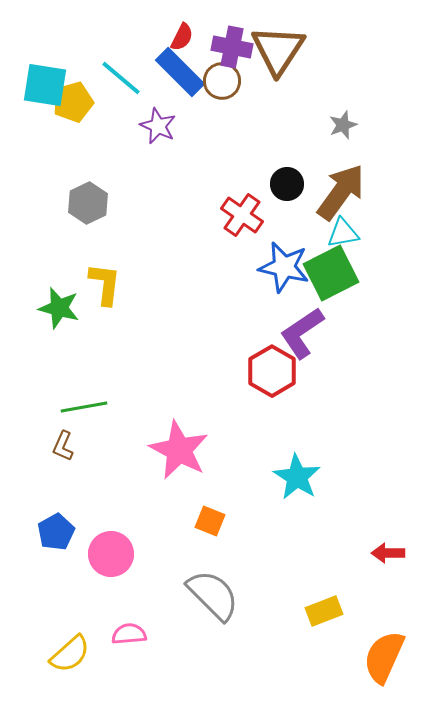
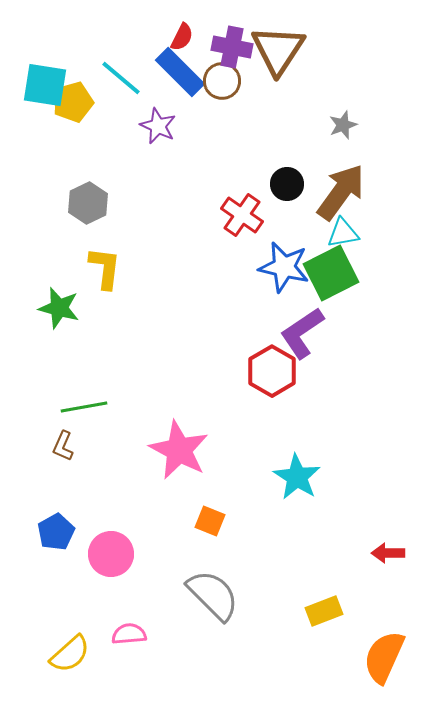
yellow L-shape: moved 16 px up
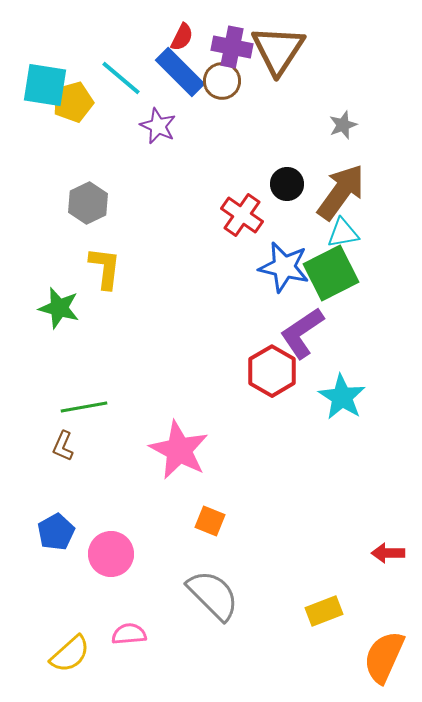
cyan star: moved 45 px right, 80 px up
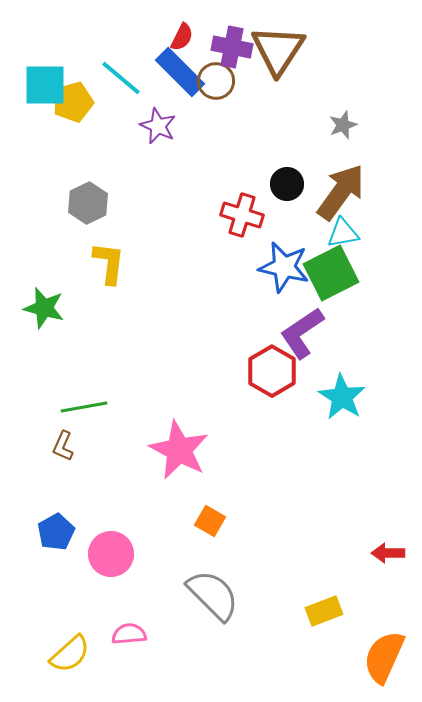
brown circle: moved 6 px left
cyan square: rotated 9 degrees counterclockwise
red cross: rotated 18 degrees counterclockwise
yellow L-shape: moved 4 px right, 5 px up
green star: moved 15 px left
orange square: rotated 8 degrees clockwise
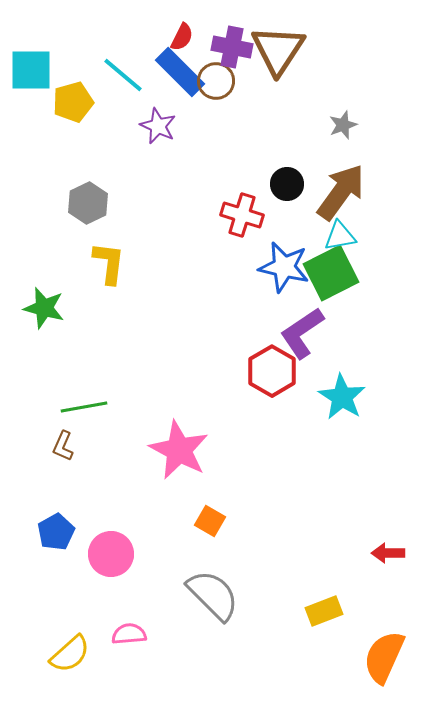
cyan line: moved 2 px right, 3 px up
cyan square: moved 14 px left, 15 px up
cyan triangle: moved 3 px left, 3 px down
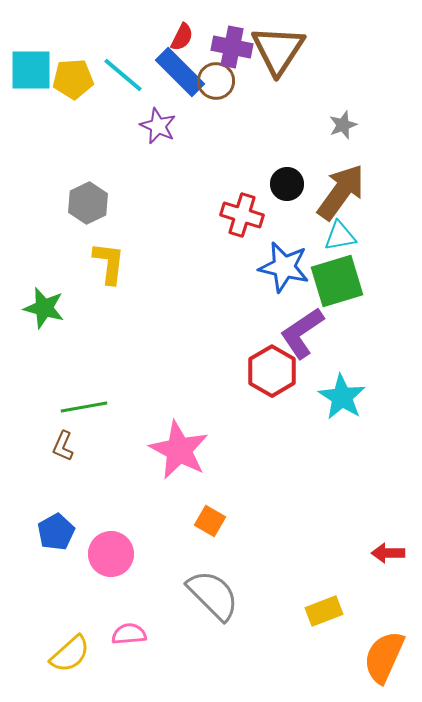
yellow pentagon: moved 23 px up; rotated 12 degrees clockwise
green square: moved 6 px right, 8 px down; rotated 10 degrees clockwise
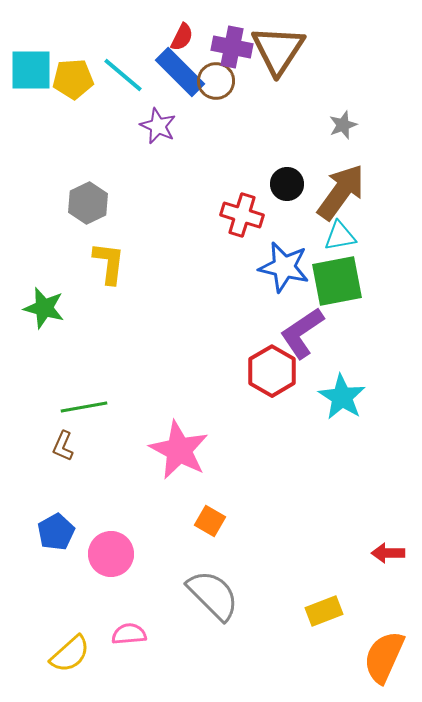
green square: rotated 6 degrees clockwise
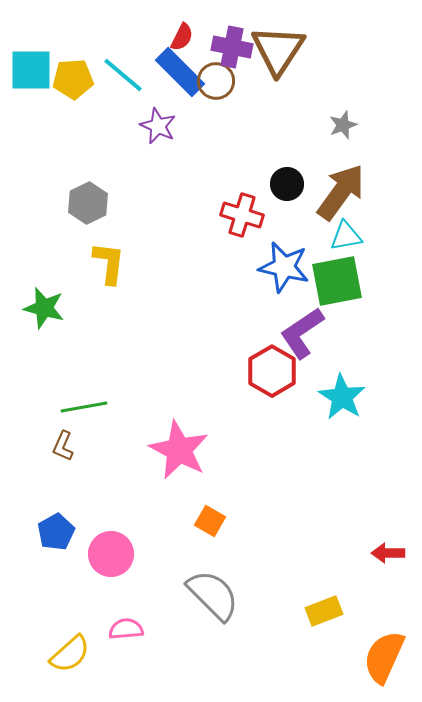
cyan triangle: moved 6 px right
pink semicircle: moved 3 px left, 5 px up
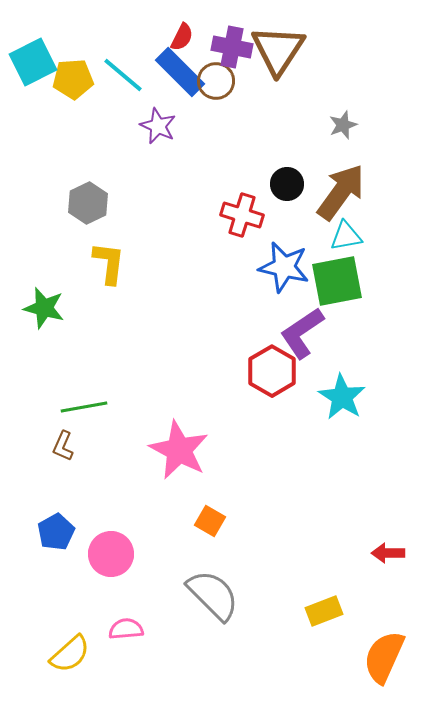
cyan square: moved 2 px right, 8 px up; rotated 27 degrees counterclockwise
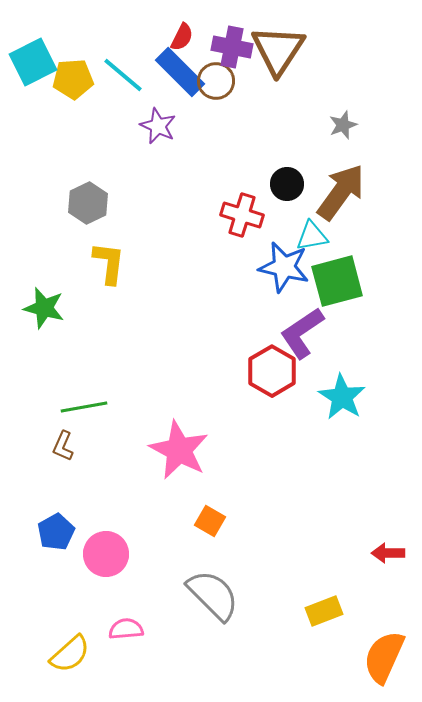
cyan triangle: moved 34 px left
green square: rotated 4 degrees counterclockwise
pink circle: moved 5 px left
